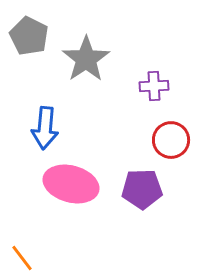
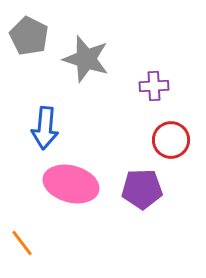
gray star: rotated 21 degrees counterclockwise
orange line: moved 15 px up
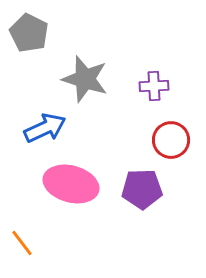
gray pentagon: moved 3 px up
gray star: moved 1 px left, 20 px down
blue arrow: rotated 120 degrees counterclockwise
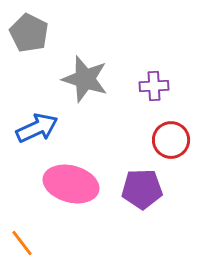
blue arrow: moved 8 px left
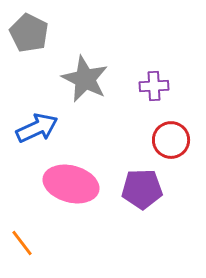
gray star: rotated 9 degrees clockwise
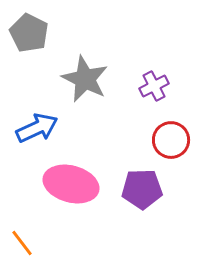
purple cross: rotated 24 degrees counterclockwise
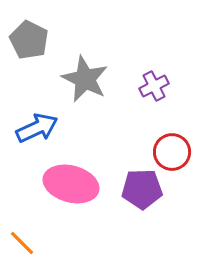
gray pentagon: moved 7 px down
red circle: moved 1 px right, 12 px down
orange line: rotated 8 degrees counterclockwise
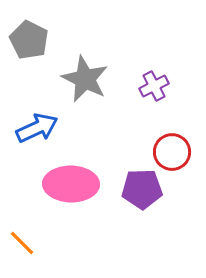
pink ellipse: rotated 14 degrees counterclockwise
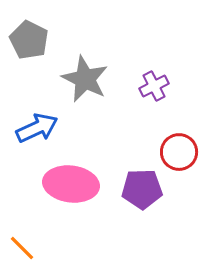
red circle: moved 7 px right
pink ellipse: rotated 6 degrees clockwise
orange line: moved 5 px down
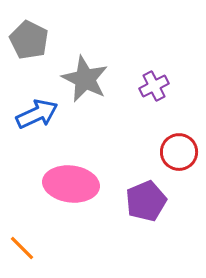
blue arrow: moved 14 px up
purple pentagon: moved 4 px right, 12 px down; rotated 21 degrees counterclockwise
